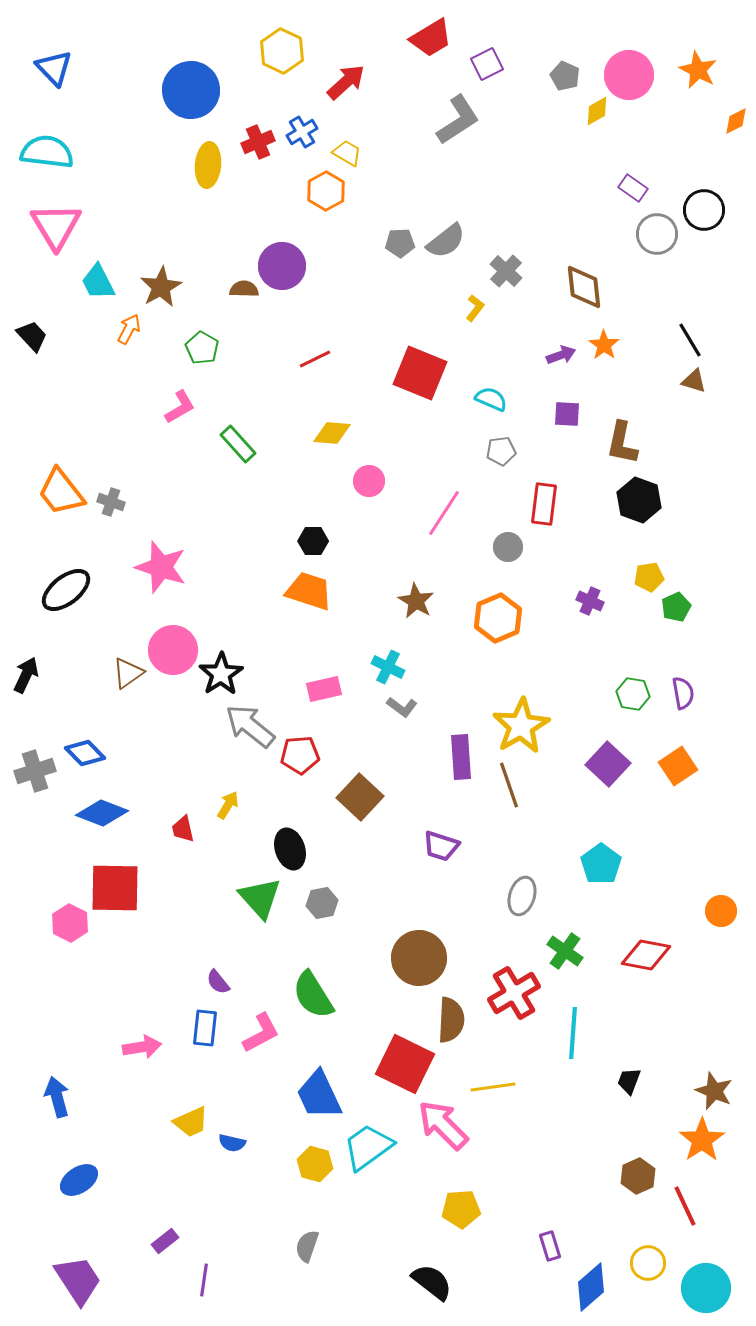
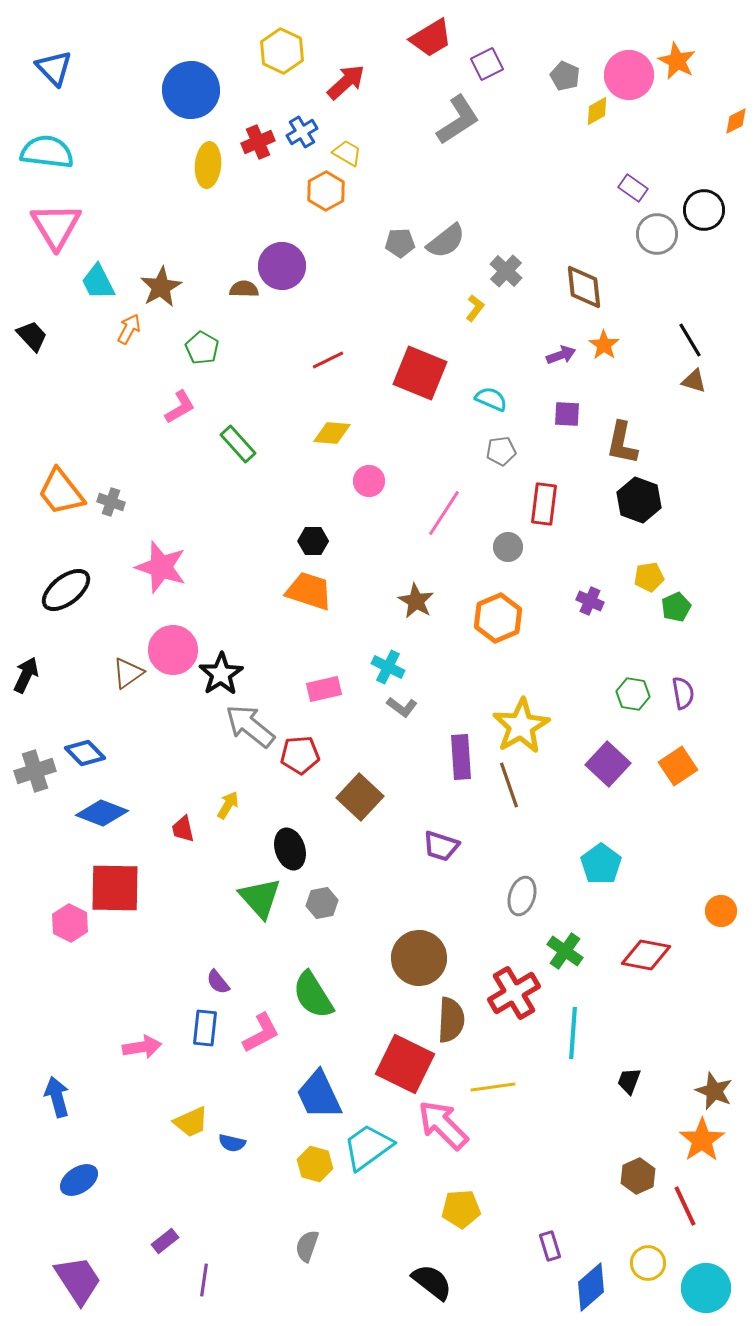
orange star at (698, 70): moved 21 px left, 9 px up
red line at (315, 359): moved 13 px right, 1 px down
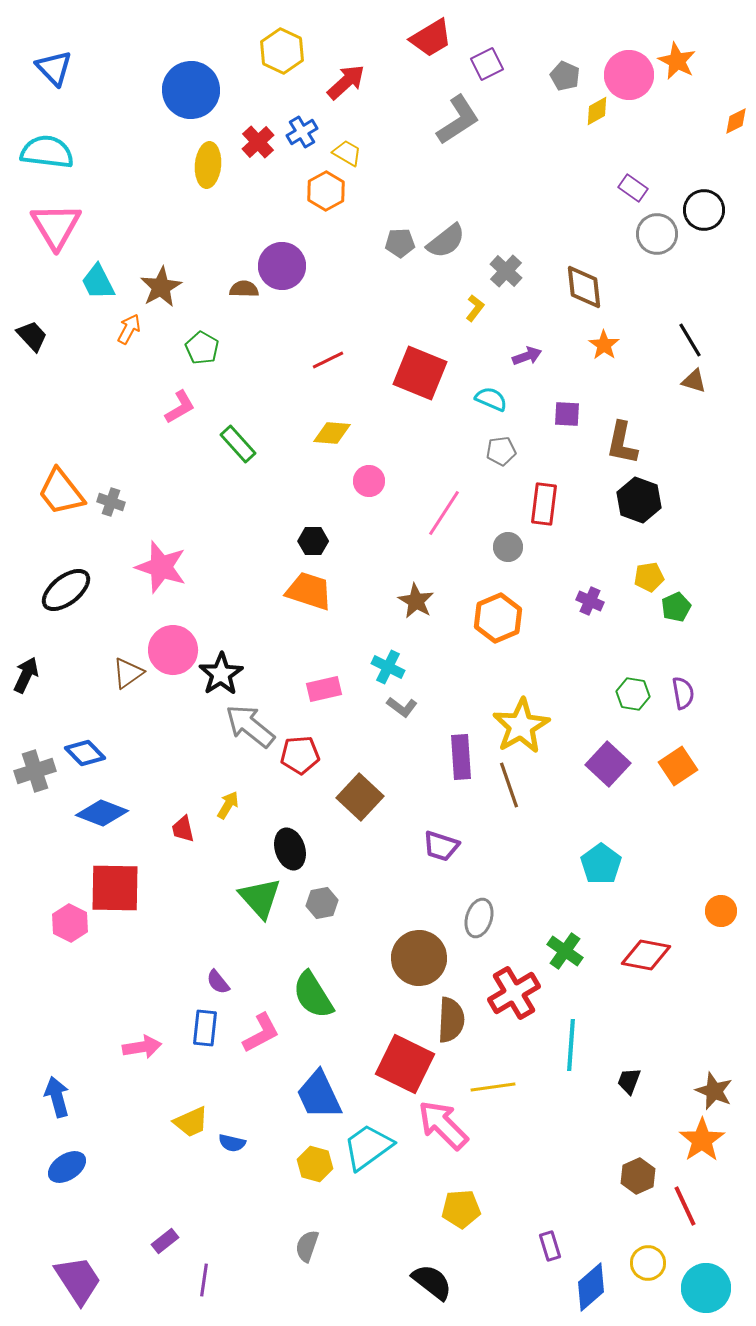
red cross at (258, 142): rotated 20 degrees counterclockwise
purple arrow at (561, 355): moved 34 px left, 1 px down
gray ellipse at (522, 896): moved 43 px left, 22 px down
cyan line at (573, 1033): moved 2 px left, 12 px down
blue ellipse at (79, 1180): moved 12 px left, 13 px up
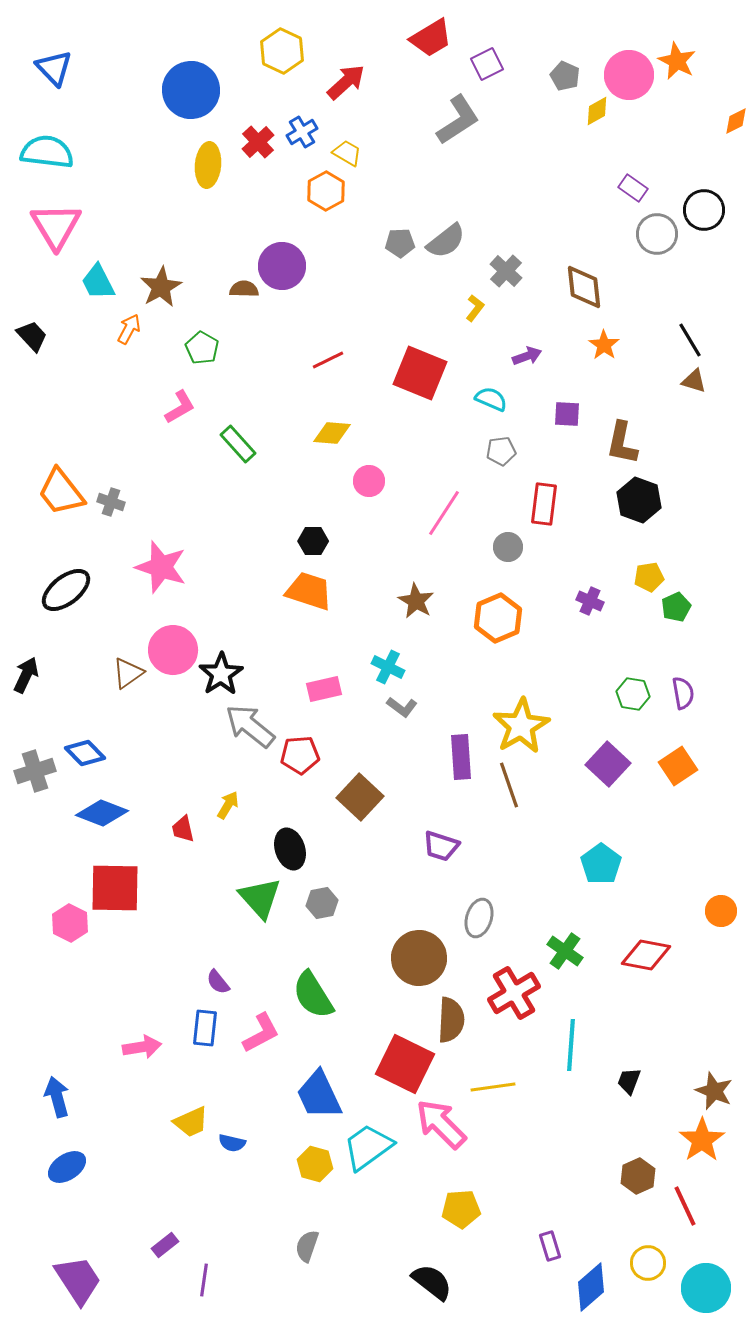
pink arrow at (443, 1125): moved 2 px left, 1 px up
purple rectangle at (165, 1241): moved 4 px down
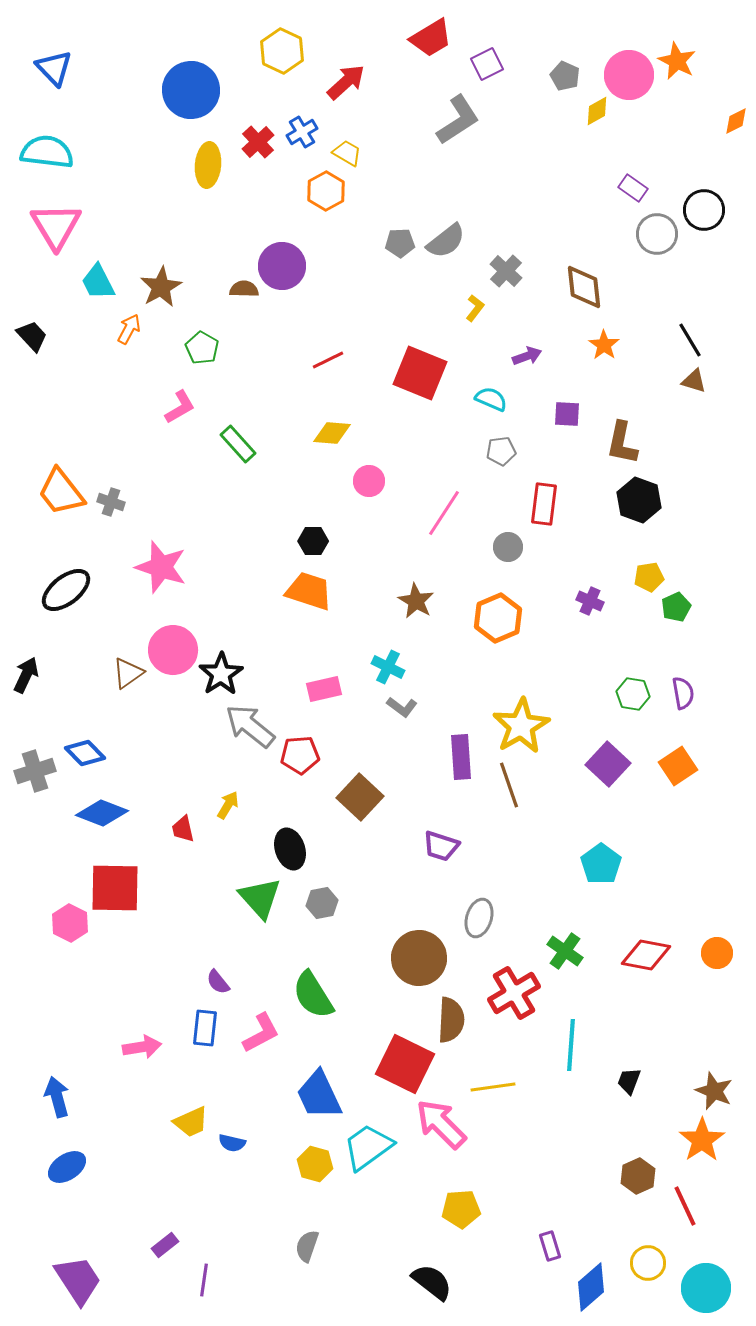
orange circle at (721, 911): moved 4 px left, 42 px down
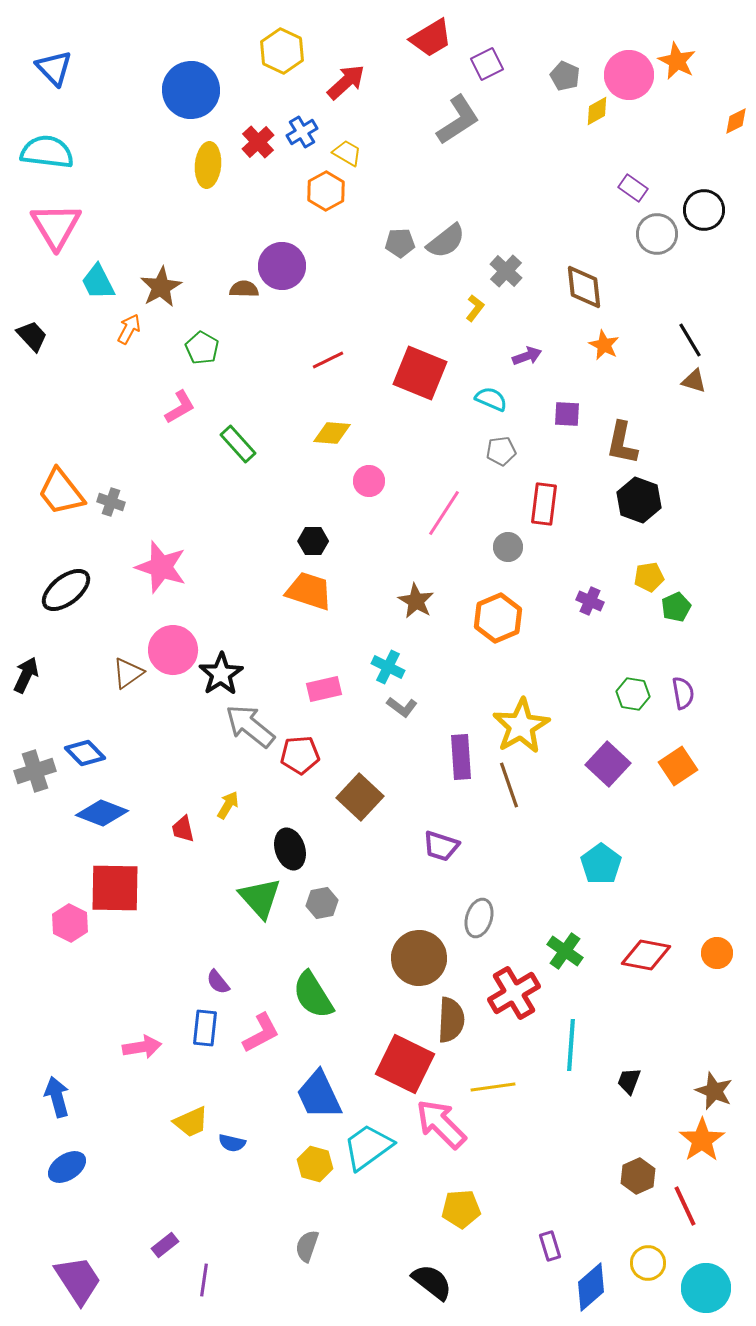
orange star at (604, 345): rotated 8 degrees counterclockwise
